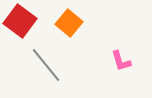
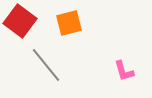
orange square: rotated 36 degrees clockwise
pink L-shape: moved 3 px right, 10 px down
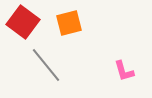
red square: moved 3 px right, 1 px down
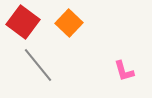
orange square: rotated 32 degrees counterclockwise
gray line: moved 8 px left
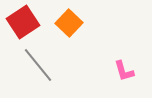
red square: rotated 20 degrees clockwise
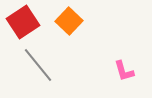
orange square: moved 2 px up
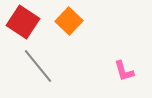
red square: rotated 24 degrees counterclockwise
gray line: moved 1 px down
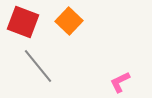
red square: rotated 12 degrees counterclockwise
pink L-shape: moved 4 px left, 11 px down; rotated 80 degrees clockwise
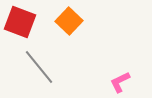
red square: moved 3 px left
gray line: moved 1 px right, 1 px down
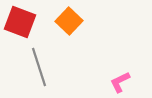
gray line: rotated 21 degrees clockwise
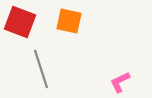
orange square: rotated 32 degrees counterclockwise
gray line: moved 2 px right, 2 px down
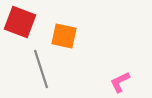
orange square: moved 5 px left, 15 px down
